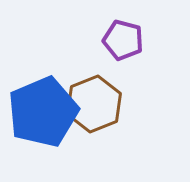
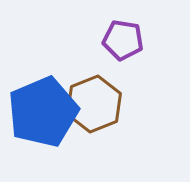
purple pentagon: rotated 6 degrees counterclockwise
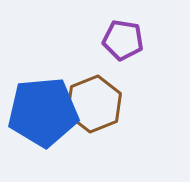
blue pentagon: rotated 18 degrees clockwise
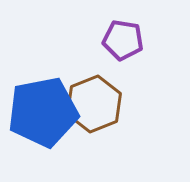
blue pentagon: rotated 6 degrees counterclockwise
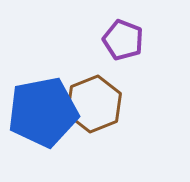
purple pentagon: rotated 12 degrees clockwise
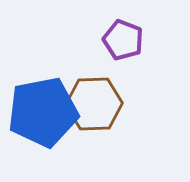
brown hexagon: rotated 20 degrees clockwise
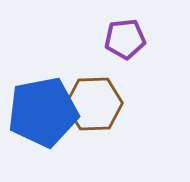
purple pentagon: moved 2 px right, 1 px up; rotated 27 degrees counterclockwise
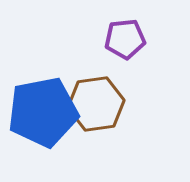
brown hexagon: moved 2 px right; rotated 6 degrees counterclockwise
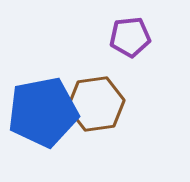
purple pentagon: moved 5 px right, 2 px up
